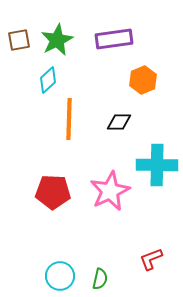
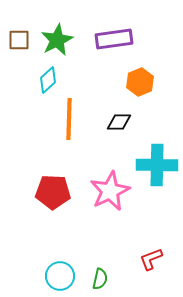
brown square: rotated 10 degrees clockwise
orange hexagon: moved 3 px left, 2 px down
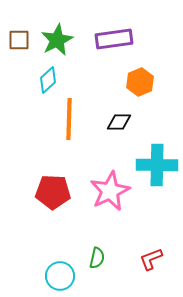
green semicircle: moved 3 px left, 21 px up
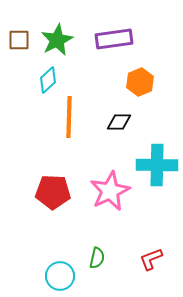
orange line: moved 2 px up
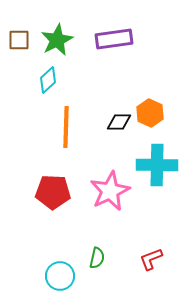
orange hexagon: moved 10 px right, 31 px down; rotated 12 degrees counterclockwise
orange line: moved 3 px left, 10 px down
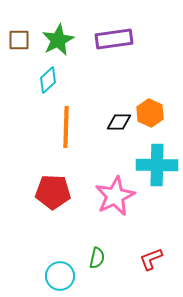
green star: moved 1 px right
pink star: moved 5 px right, 5 px down
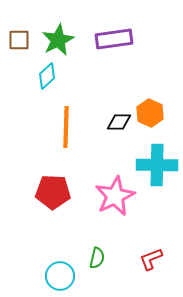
cyan diamond: moved 1 px left, 4 px up
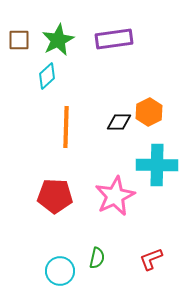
orange hexagon: moved 1 px left, 1 px up; rotated 8 degrees clockwise
red pentagon: moved 2 px right, 4 px down
cyan circle: moved 5 px up
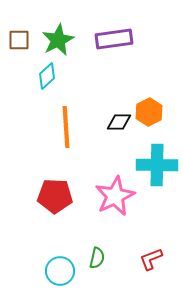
orange line: rotated 6 degrees counterclockwise
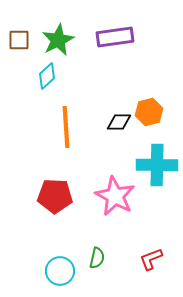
purple rectangle: moved 1 px right, 2 px up
orange hexagon: rotated 12 degrees clockwise
pink star: rotated 18 degrees counterclockwise
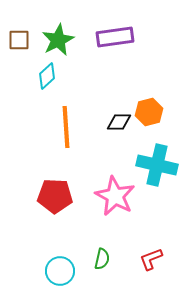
cyan cross: rotated 12 degrees clockwise
green semicircle: moved 5 px right, 1 px down
